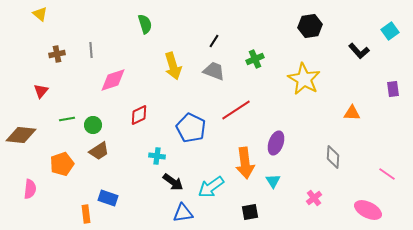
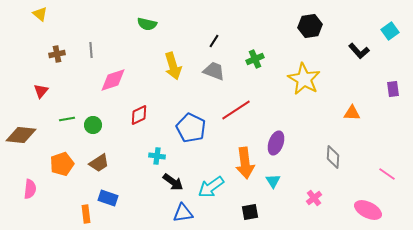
green semicircle: moved 2 px right; rotated 120 degrees clockwise
brown trapezoid: moved 12 px down
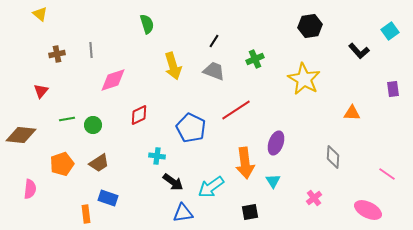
green semicircle: rotated 120 degrees counterclockwise
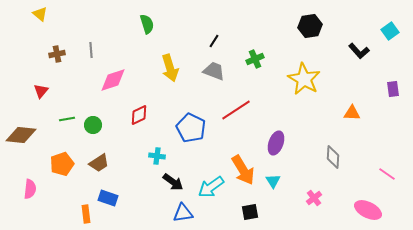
yellow arrow: moved 3 px left, 2 px down
orange arrow: moved 2 px left, 7 px down; rotated 24 degrees counterclockwise
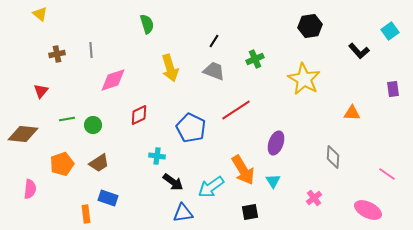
brown diamond: moved 2 px right, 1 px up
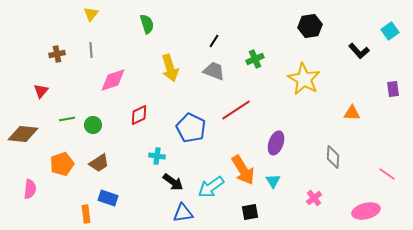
yellow triangle: moved 51 px right; rotated 28 degrees clockwise
pink ellipse: moved 2 px left, 1 px down; rotated 40 degrees counterclockwise
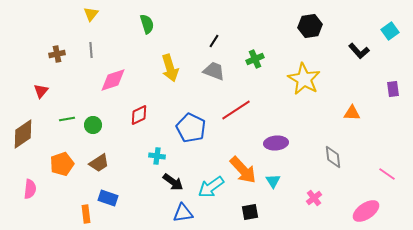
brown diamond: rotated 40 degrees counterclockwise
purple ellipse: rotated 65 degrees clockwise
gray diamond: rotated 10 degrees counterclockwise
orange arrow: rotated 12 degrees counterclockwise
pink ellipse: rotated 20 degrees counterclockwise
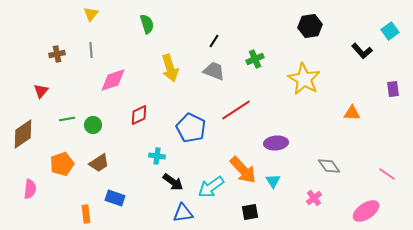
black L-shape: moved 3 px right
gray diamond: moved 4 px left, 9 px down; rotated 30 degrees counterclockwise
blue rectangle: moved 7 px right
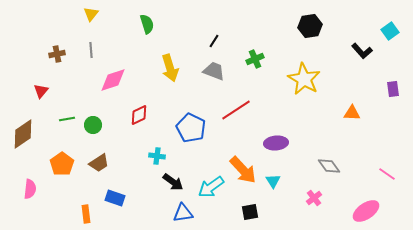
orange pentagon: rotated 15 degrees counterclockwise
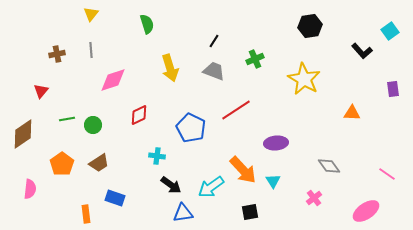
black arrow: moved 2 px left, 3 px down
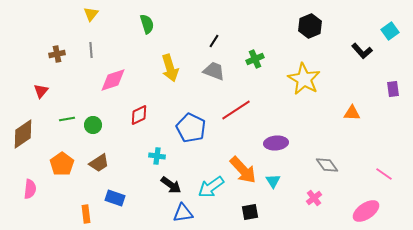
black hexagon: rotated 15 degrees counterclockwise
gray diamond: moved 2 px left, 1 px up
pink line: moved 3 px left
